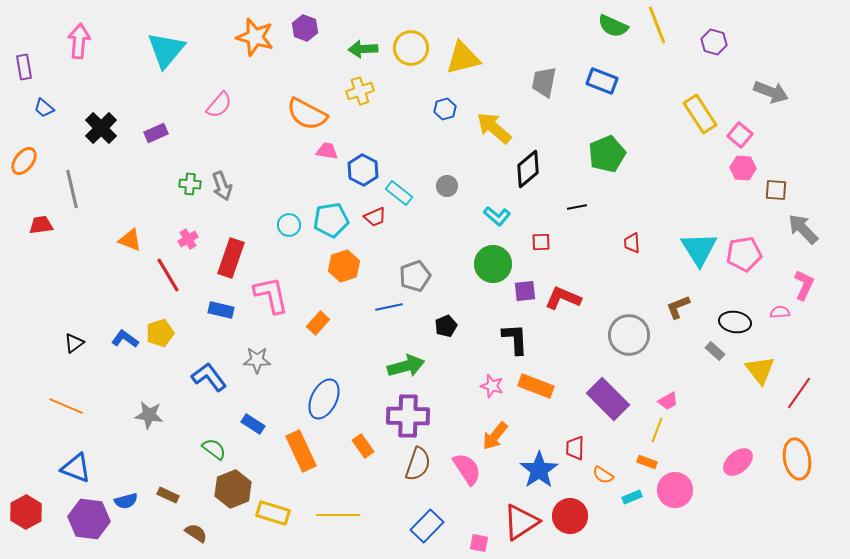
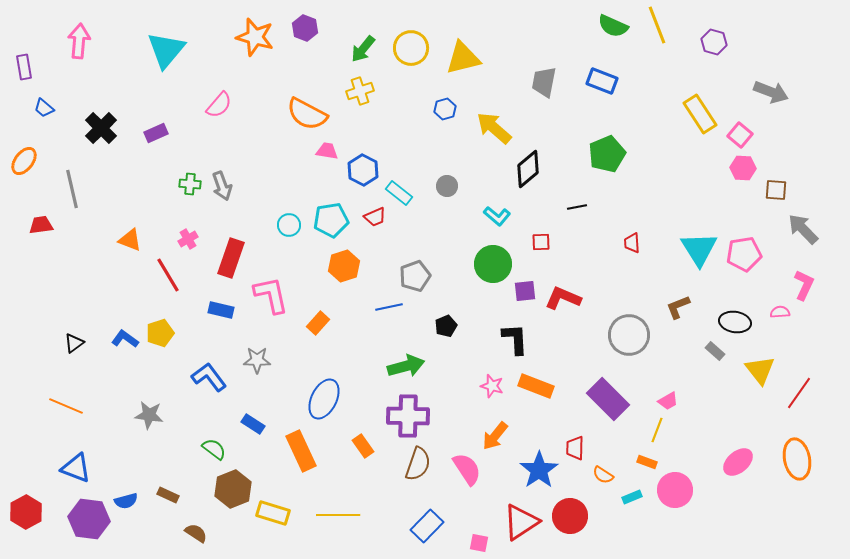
green arrow at (363, 49): rotated 48 degrees counterclockwise
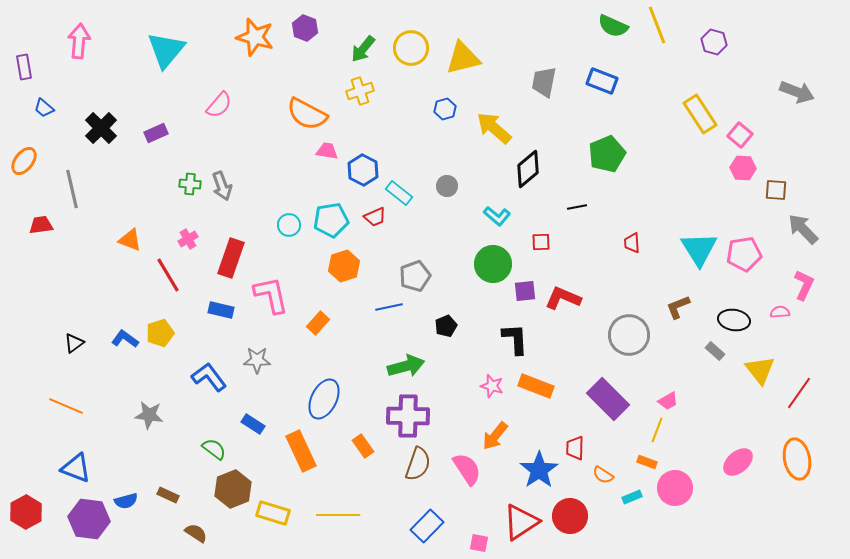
gray arrow at (771, 92): moved 26 px right
black ellipse at (735, 322): moved 1 px left, 2 px up
pink circle at (675, 490): moved 2 px up
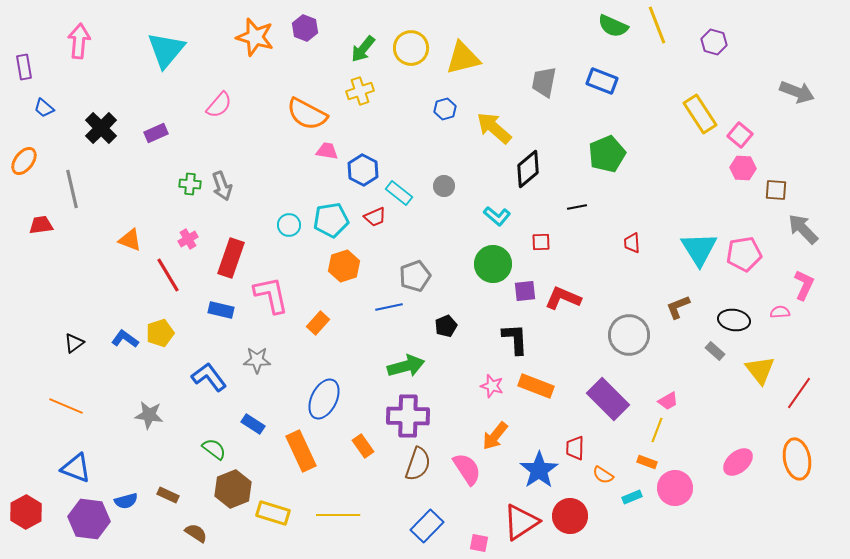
gray circle at (447, 186): moved 3 px left
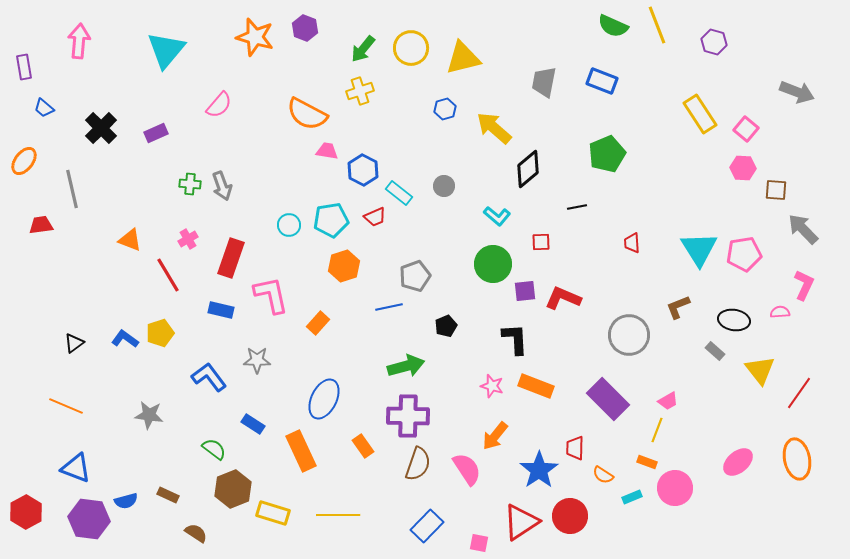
pink square at (740, 135): moved 6 px right, 6 px up
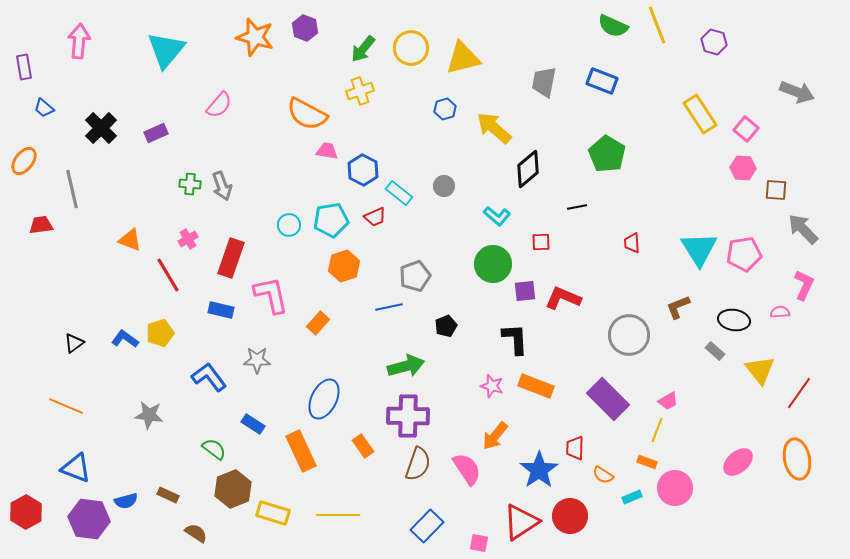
green pentagon at (607, 154): rotated 18 degrees counterclockwise
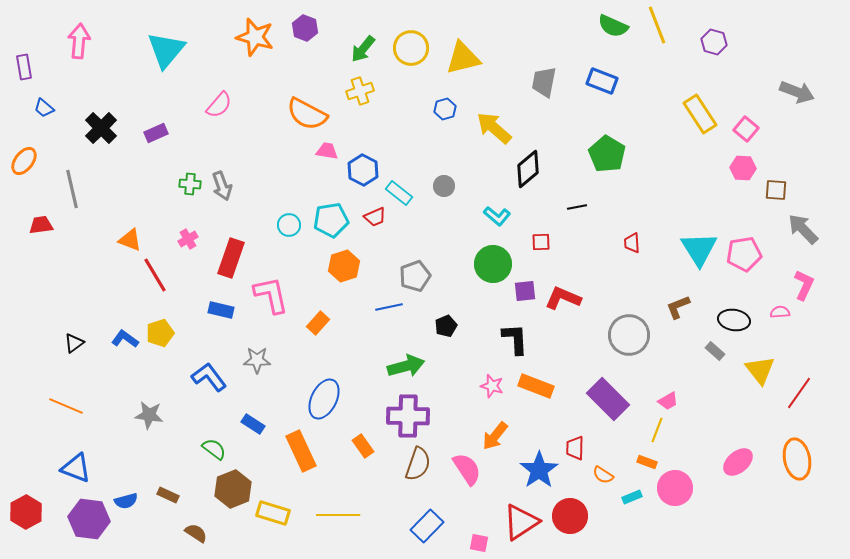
red line at (168, 275): moved 13 px left
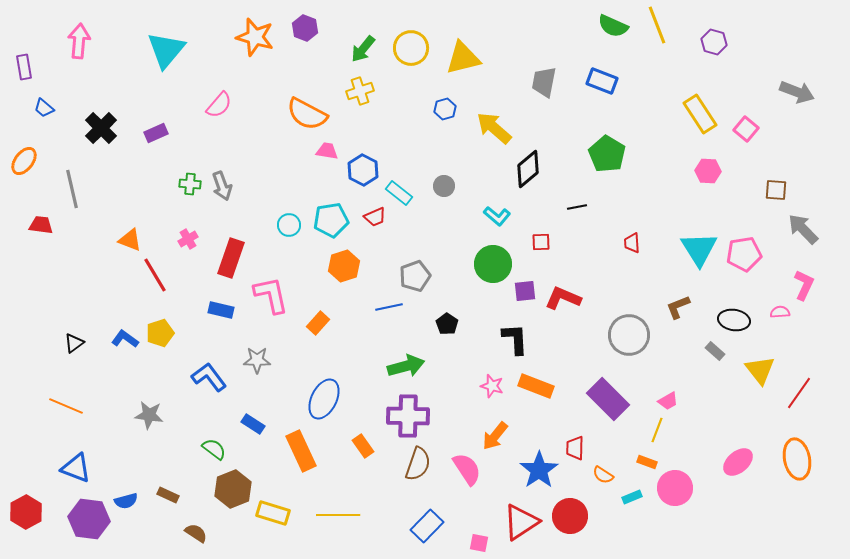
pink hexagon at (743, 168): moved 35 px left, 3 px down
red trapezoid at (41, 225): rotated 15 degrees clockwise
black pentagon at (446, 326): moved 1 px right, 2 px up; rotated 15 degrees counterclockwise
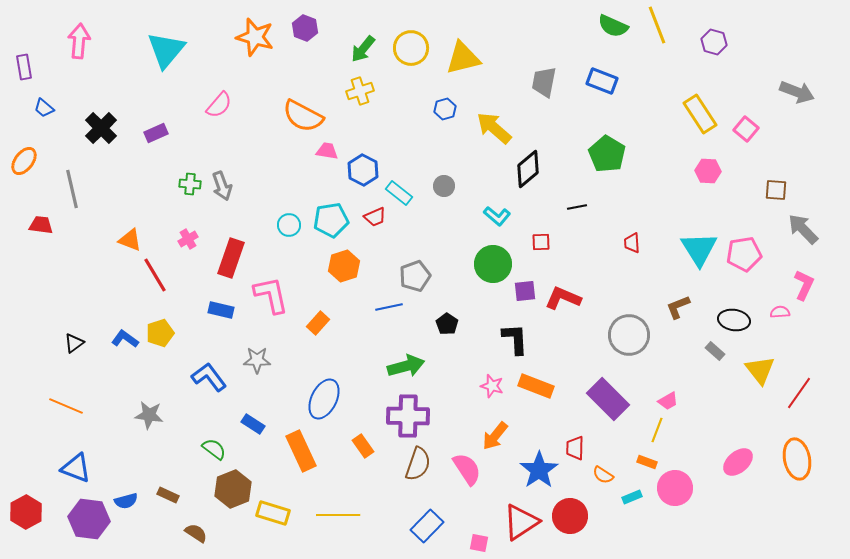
orange semicircle at (307, 114): moved 4 px left, 2 px down
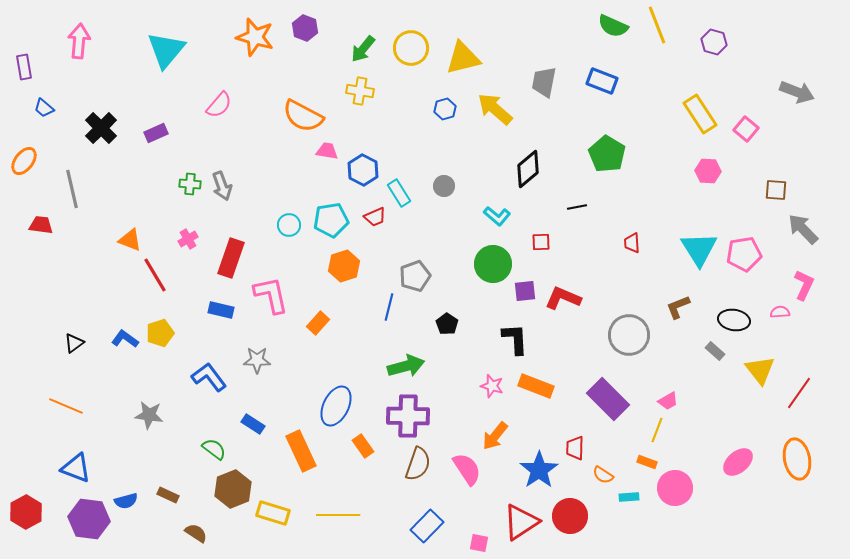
yellow cross at (360, 91): rotated 28 degrees clockwise
yellow arrow at (494, 128): moved 1 px right, 19 px up
cyan rectangle at (399, 193): rotated 20 degrees clockwise
blue line at (389, 307): rotated 64 degrees counterclockwise
blue ellipse at (324, 399): moved 12 px right, 7 px down
cyan rectangle at (632, 497): moved 3 px left; rotated 18 degrees clockwise
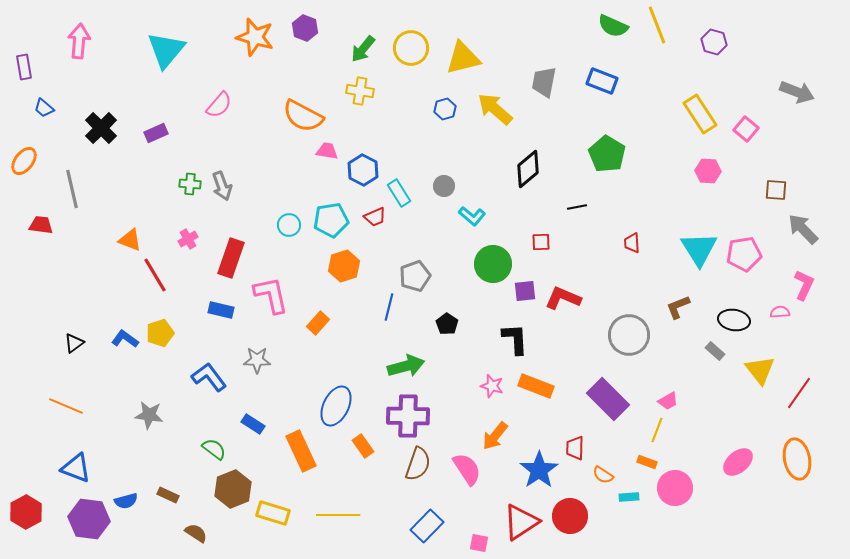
cyan L-shape at (497, 216): moved 25 px left
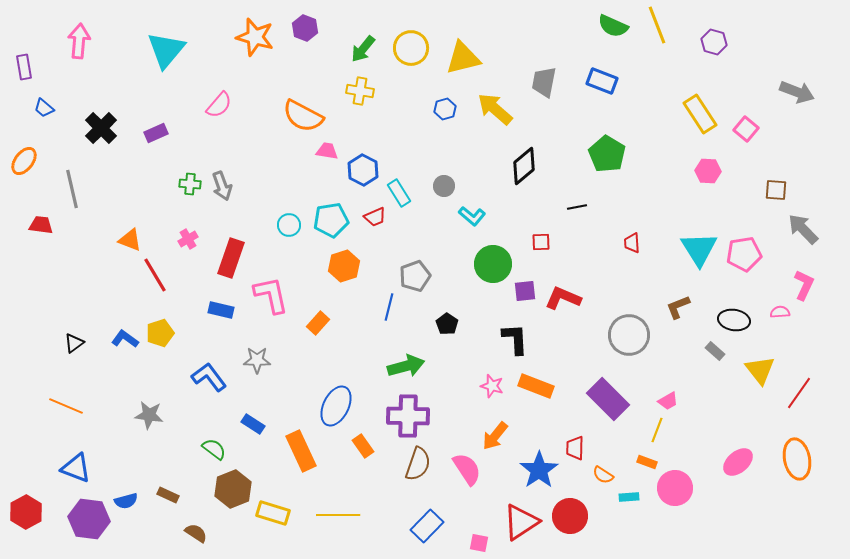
black diamond at (528, 169): moved 4 px left, 3 px up
